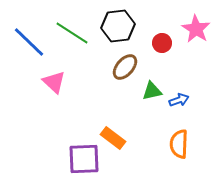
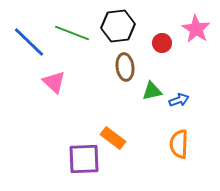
green line: rotated 12 degrees counterclockwise
brown ellipse: rotated 48 degrees counterclockwise
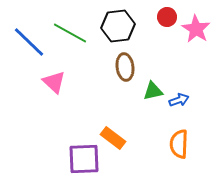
green line: moved 2 px left; rotated 8 degrees clockwise
red circle: moved 5 px right, 26 px up
green triangle: moved 1 px right
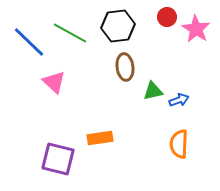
orange rectangle: moved 13 px left; rotated 45 degrees counterclockwise
purple square: moved 26 px left; rotated 16 degrees clockwise
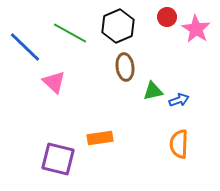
black hexagon: rotated 16 degrees counterclockwise
blue line: moved 4 px left, 5 px down
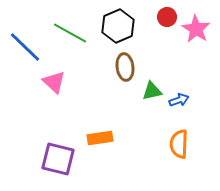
green triangle: moved 1 px left
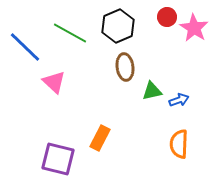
pink star: moved 2 px left, 1 px up
orange rectangle: rotated 55 degrees counterclockwise
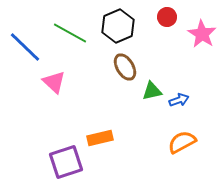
pink star: moved 8 px right, 6 px down
brown ellipse: rotated 24 degrees counterclockwise
orange rectangle: rotated 50 degrees clockwise
orange semicircle: moved 3 px right, 2 px up; rotated 60 degrees clockwise
purple square: moved 8 px right, 3 px down; rotated 32 degrees counterclockwise
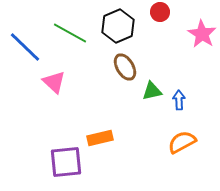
red circle: moved 7 px left, 5 px up
blue arrow: rotated 72 degrees counterclockwise
purple square: rotated 12 degrees clockwise
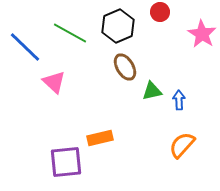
orange semicircle: moved 3 px down; rotated 20 degrees counterclockwise
